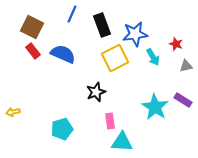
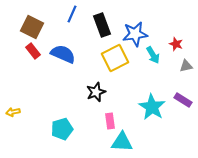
cyan arrow: moved 2 px up
cyan star: moved 3 px left
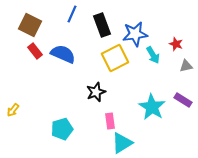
brown square: moved 2 px left, 2 px up
red rectangle: moved 2 px right
yellow arrow: moved 2 px up; rotated 40 degrees counterclockwise
cyan triangle: moved 1 px down; rotated 35 degrees counterclockwise
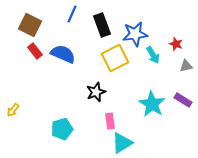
cyan star: moved 3 px up
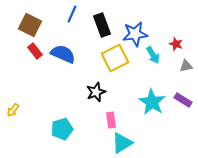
cyan star: moved 2 px up
pink rectangle: moved 1 px right, 1 px up
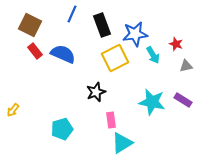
cyan star: rotated 20 degrees counterclockwise
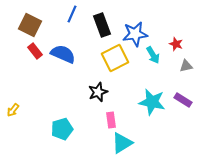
black star: moved 2 px right
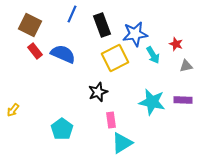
purple rectangle: rotated 30 degrees counterclockwise
cyan pentagon: rotated 20 degrees counterclockwise
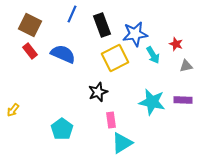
red rectangle: moved 5 px left
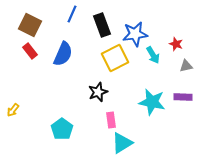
blue semicircle: rotated 90 degrees clockwise
purple rectangle: moved 3 px up
